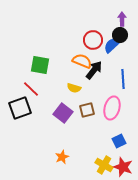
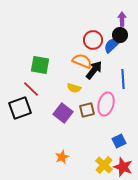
pink ellipse: moved 6 px left, 4 px up
yellow cross: rotated 12 degrees clockwise
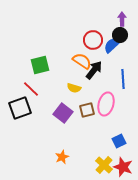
orange semicircle: rotated 12 degrees clockwise
green square: rotated 24 degrees counterclockwise
